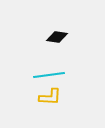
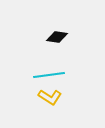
yellow L-shape: rotated 30 degrees clockwise
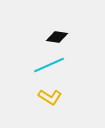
cyan line: moved 10 px up; rotated 16 degrees counterclockwise
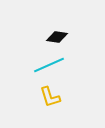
yellow L-shape: rotated 40 degrees clockwise
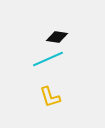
cyan line: moved 1 px left, 6 px up
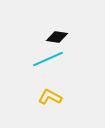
yellow L-shape: rotated 135 degrees clockwise
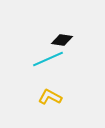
black diamond: moved 5 px right, 3 px down
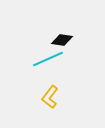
yellow L-shape: rotated 80 degrees counterclockwise
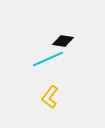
black diamond: moved 1 px right, 1 px down
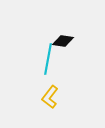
cyan line: rotated 56 degrees counterclockwise
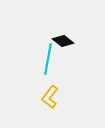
black diamond: rotated 30 degrees clockwise
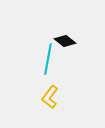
black diamond: moved 2 px right
